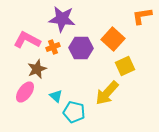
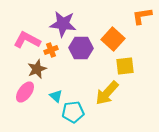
purple star: moved 1 px right, 5 px down
orange cross: moved 2 px left, 3 px down
yellow square: rotated 18 degrees clockwise
cyan pentagon: moved 1 px left; rotated 20 degrees counterclockwise
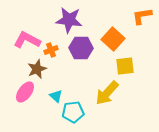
purple star: moved 6 px right, 4 px up
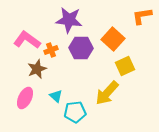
pink L-shape: rotated 8 degrees clockwise
yellow square: rotated 18 degrees counterclockwise
pink ellipse: moved 6 px down; rotated 10 degrees counterclockwise
cyan pentagon: moved 2 px right
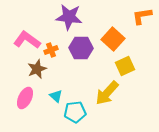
purple star: moved 3 px up
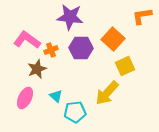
purple star: moved 1 px right
